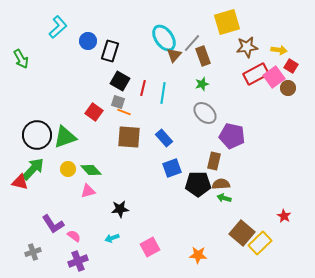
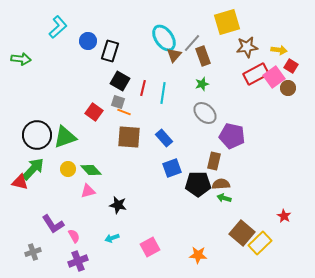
green arrow at (21, 59): rotated 54 degrees counterclockwise
black star at (120, 209): moved 2 px left, 4 px up; rotated 18 degrees clockwise
pink semicircle at (74, 236): rotated 24 degrees clockwise
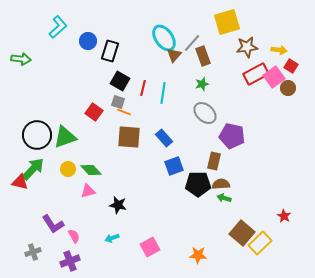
blue square at (172, 168): moved 2 px right, 2 px up
purple cross at (78, 261): moved 8 px left
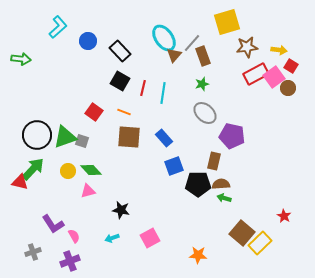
black rectangle at (110, 51): moved 10 px right; rotated 60 degrees counterclockwise
gray square at (118, 102): moved 36 px left, 39 px down
yellow circle at (68, 169): moved 2 px down
black star at (118, 205): moved 3 px right, 5 px down
pink square at (150, 247): moved 9 px up
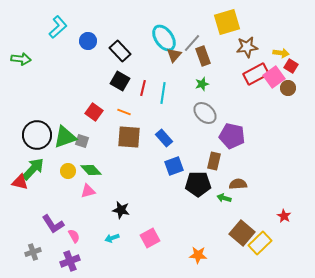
yellow arrow at (279, 50): moved 2 px right, 3 px down
brown semicircle at (221, 184): moved 17 px right
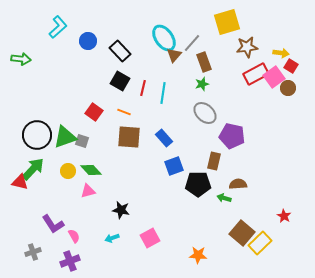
brown rectangle at (203, 56): moved 1 px right, 6 px down
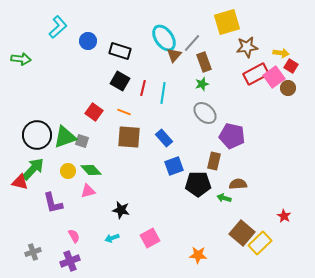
black rectangle at (120, 51): rotated 30 degrees counterclockwise
purple L-shape at (53, 224): moved 21 px up; rotated 20 degrees clockwise
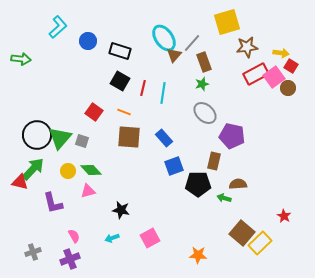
green triangle at (65, 137): moved 5 px left, 1 px down; rotated 30 degrees counterclockwise
purple cross at (70, 261): moved 2 px up
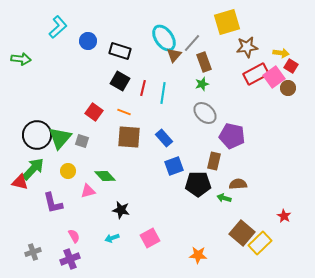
green diamond at (91, 170): moved 14 px right, 6 px down
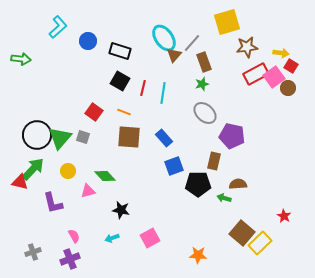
gray square at (82, 141): moved 1 px right, 4 px up
